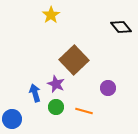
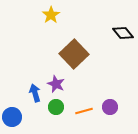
black diamond: moved 2 px right, 6 px down
brown square: moved 6 px up
purple circle: moved 2 px right, 19 px down
orange line: rotated 30 degrees counterclockwise
blue circle: moved 2 px up
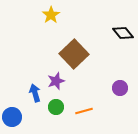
purple star: moved 3 px up; rotated 30 degrees clockwise
purple circle: moved 10 px right, 19 px up
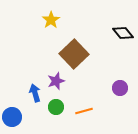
yellow star: moved 5 px down
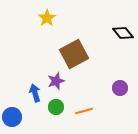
yellow star: moved 4 px left, 2 px up
brown square: rotated 16 degrees clockwise
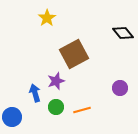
orange line: moved 2 px left, 1 px up
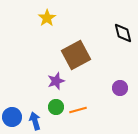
black diamond: rotated 25 degrees clockwise
brown square: moved 2 px right, 1 px down
blue arrow: moved 28 px down
orange line: moved 4 px left
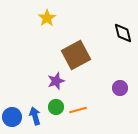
blue arrow: moved 5 px up
